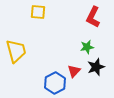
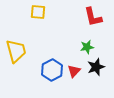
red L-shape: rotated 40 degrees counterclockwise
blue hexagon: moved 3 px left, 13 px up
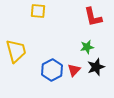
yellow square: moved 1 px up
red triangle: moved 1 px up
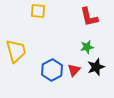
red L-shape: moved 4 px left
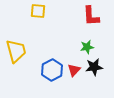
red L-shape: moved 2 px right, 1 px up; rotated 10 degrees clockwise
black star: moved 2 px left; rotated 12 degrees clockwise
